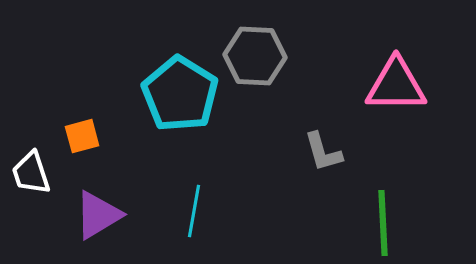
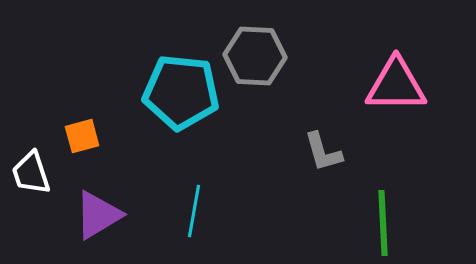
cyan pentagon: moved 1 px right, 2 px up; rotated 26 degrees counterclockwise
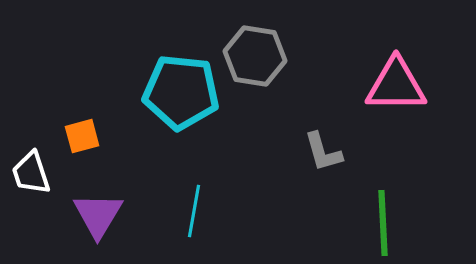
gray hexagon: rotated 6 degrees clockwise
purple triangle: rotated 28 degrees counterclockwise
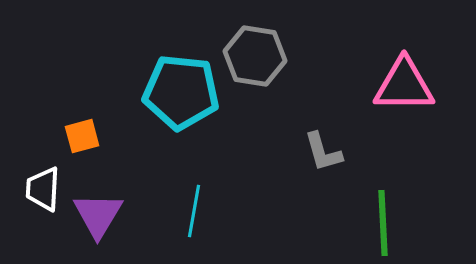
pink triangle: moved 8 px right
white trapezoid: moved 12 px right, 16 px down; rotated 21 degrees clockwise
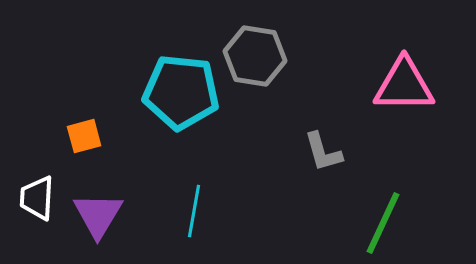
orange square: moved 2 px right
white trapezoid: moved 6 px left, 9 px down
green line: rotated 28 degrees clockwise
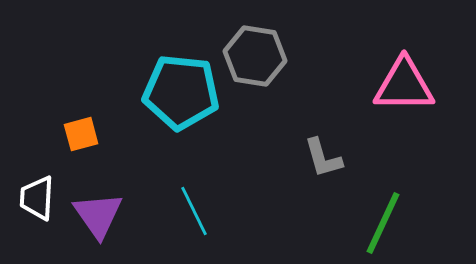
orange square: moved 3 px left, 2 px up
gray L-shape: moved 6 px down
cyan line: rotated 36 degrees counterclockwise
purple triangle: rotated 6 degrees counterclockwise
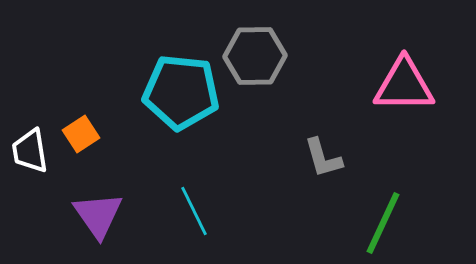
gray hexagon: rotated 10 degrees counterclockwise
orange square: rotated 18 degrees counterclockwise
white trapezoid: moved 7 px left, 47 px up; rotated 12 degrees counterclockwise
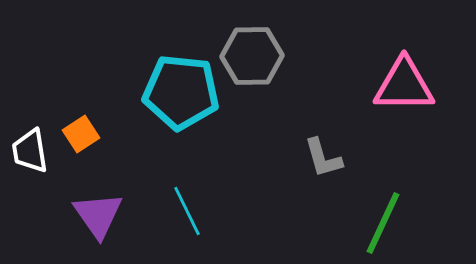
gray hexagon: moved 3 px left
cyan line: moved 7 px left
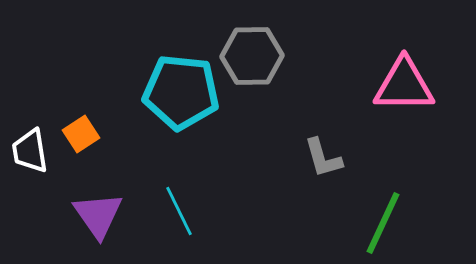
cyan line: moved 8 px left
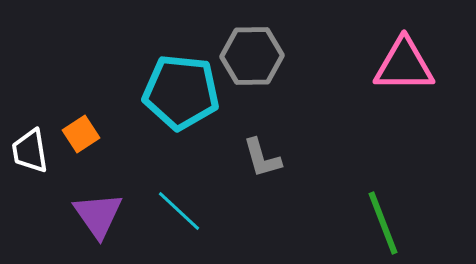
pink triangle: moved 20 px up
gray L-shape: moved 61 px left
cyan line: rotated 21 degrees counterclockwise
green line: rotated 46 degrees counterclockwise
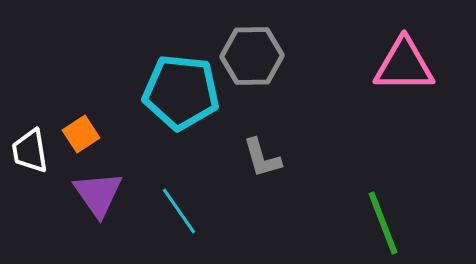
cyan line: rotated 12 degrees clockwise
purple triangle: moved 21 px up
